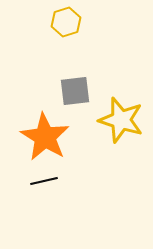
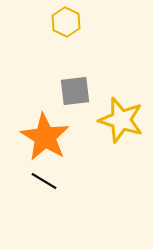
yellow hexagon: rotated 16 degrees counterclockwise
black line: rotated 44 degrees clockwise
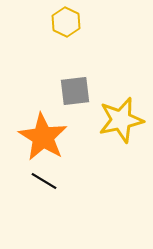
yellow star: rotated 30 degrees counterclockwise
orange star: moved 2 px left
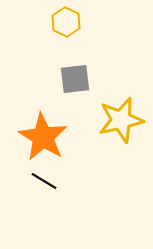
gray square: moved 12 px up
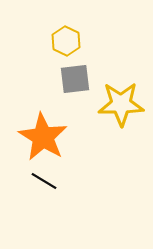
yellow hexagon: moved 19 px down
yellow star: moved 16 px up; rotated 12 degrees clockwise
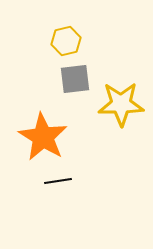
yellow hexagon: rotated 20 degrees clockwise
black line: moved 14 px right; rotated 40 degrees counterclockwise
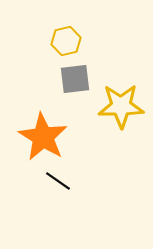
yellow star: moved 2 px down
black line: rotated 44 degrees clockwise
